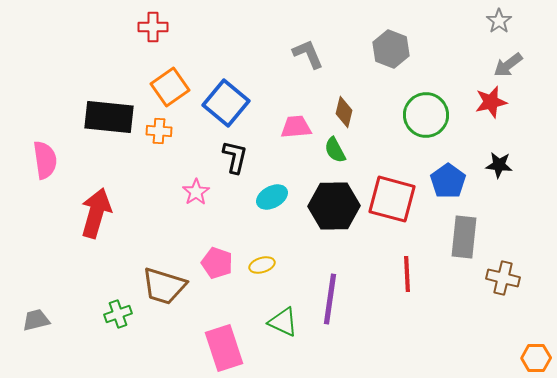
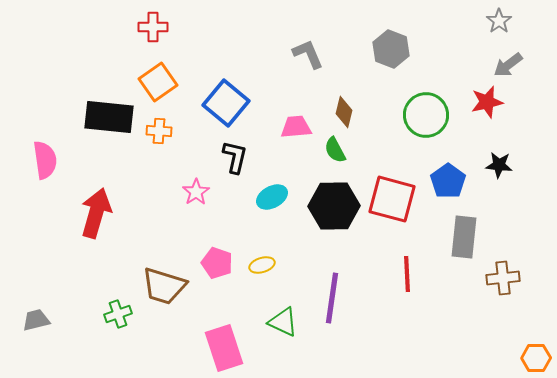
orange square: moved 12 px left, 5 px up
red star: moved 4 px left
brown cross: rotated 20 degrees counterclockwise
purple line: moved 2 px right, 1 px up
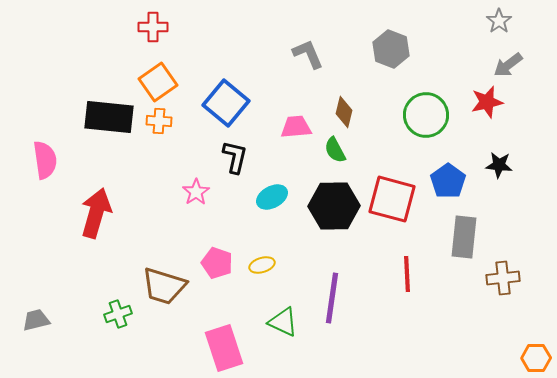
orange cross: moved 10 px up
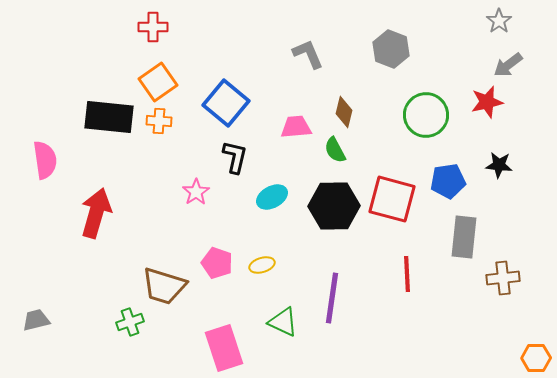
blue pentagon: rotated 28 degrees clockwise
green cross: moved 12 px right, 8 px down
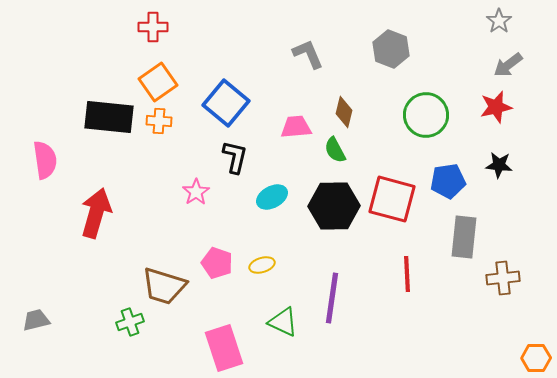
red star: moved 9 px right, 5 px down
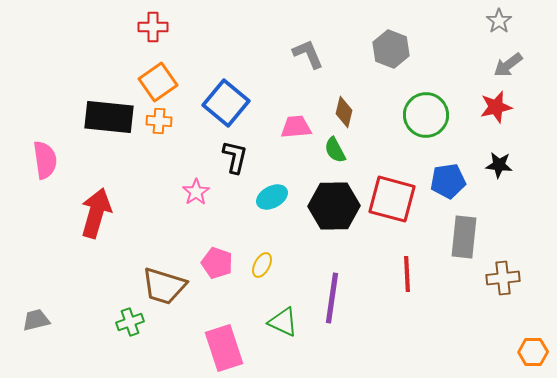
yellow ellipse: rotated 45 degrees counterclockwise
orange hexagon: moved 3 px left, 6 px up
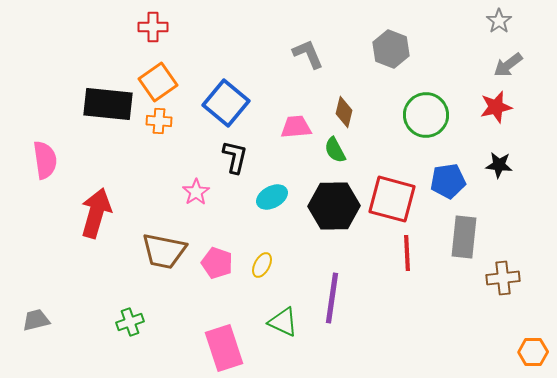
black rectangle: moved 1 px left, 13 px up
red line: moved 21 px up
brown trapezoid: moved 35 px up; rotated 6 degrees counterclockwise
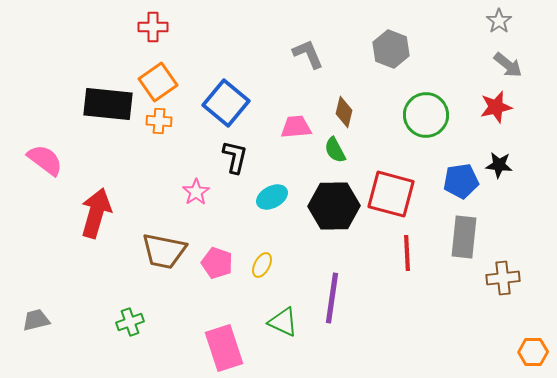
gray arrow: rotated 104 degrees counterclockwise
pink semicircle: rotated 45 degrees counterclockwise
blue pentagon: moved 13 px right
red square: moved 1 px left, 5 px up
